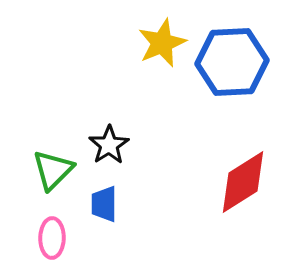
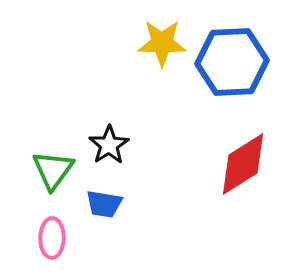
yellow star: rotated 24 degrees clockwise
green triangle: rotated 9 degrees counterclockwise
red diamond: moved 18 px up
blue trapezoid: rotated 81 degrees counterclockwise
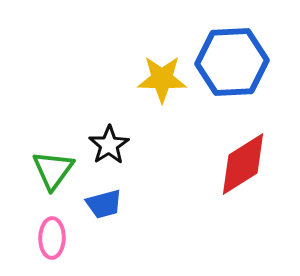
yellow star: moved 36 px down
blue trapezoid: rotated 24 degrees counterclockwise
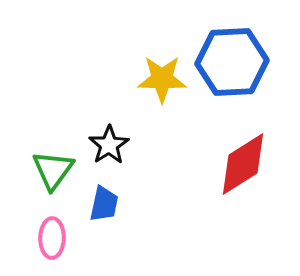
blue trapezoid: rotated 63 degrees counterclockwise
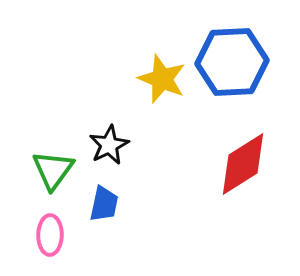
yellow star: rotated 21 degrees clockwise
black star: rotated 6 degrees clockwise
pink ellipse: moved 2 px left, 3 px up
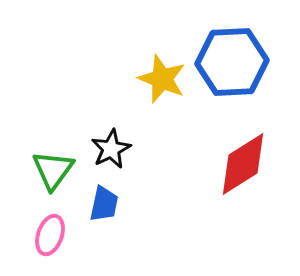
black star: moved 2 px right, 4 px down
pink ellipse: rotated 18 degrees clockwise
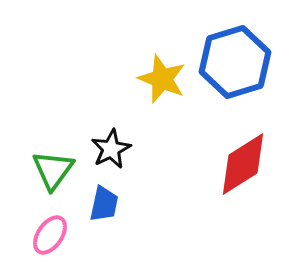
blue hexagon: moved 3 px right; rotated 14 degrees counterclockwise
pink ellipse: rotated 15 degrees clockwise
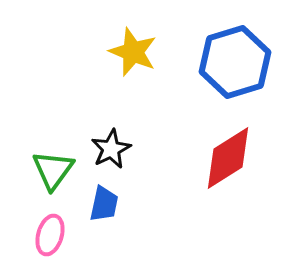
yellow star: moved 29 px left, 27 px up
red diamond: moved 15 px left, 6 px up
pink ellipse: rotated 18 degrees counterclockwise
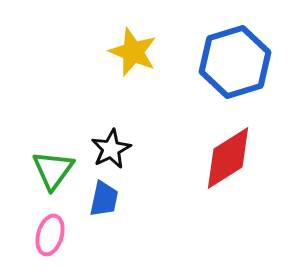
blue trapezoid: moved 5 px up
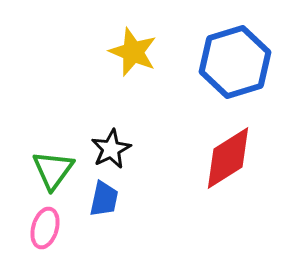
pink ellipse: moved 5 px left, 7 px up
